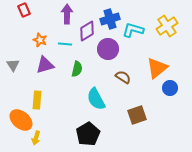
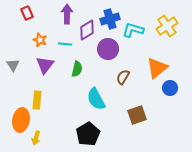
red rectangle: moved 3 px right, 3 px down
purple diamond: moved 1 px up
purple triangle: rotated 36 degrees counterclockwise
brown semicircle: rotated 91 degrees counterclockwise
orange ellipse: rotated 60 degrees clockwise
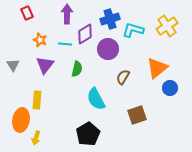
purple diamond: moved 2 px left, 4 px down
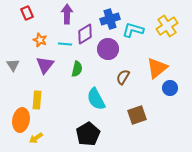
yellow arrow: rotated 40 degrees clockwise
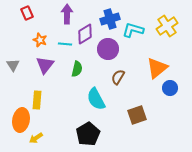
brown semicircle: moved 5 px left
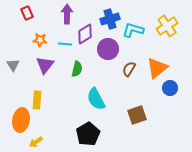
orange star: rotated 16 degrees counterclockwise
brown semicircle: moved 11 px right, 8 px up
yellow arrow: moved 4 px down
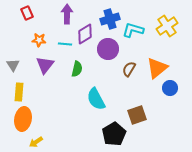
orange star: moved 1 px left
yellow rectangle: moved 18 px left, 8 px up
orange ellipse: moved 2 px right, 1 px up
black pentagon: moved 26 px right
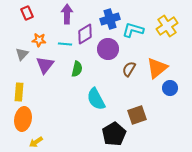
gray triangle: moved 9 px right, 11 px up; rotated 16 degrees clockwise
